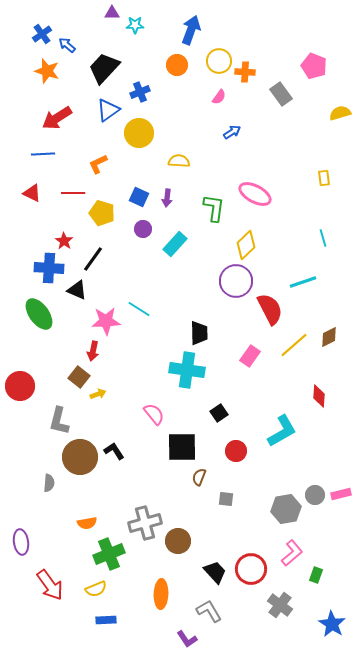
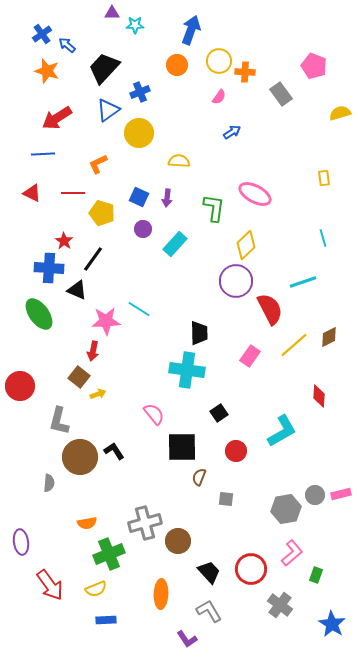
black trapezoid at (215, 572): moved 6 px left
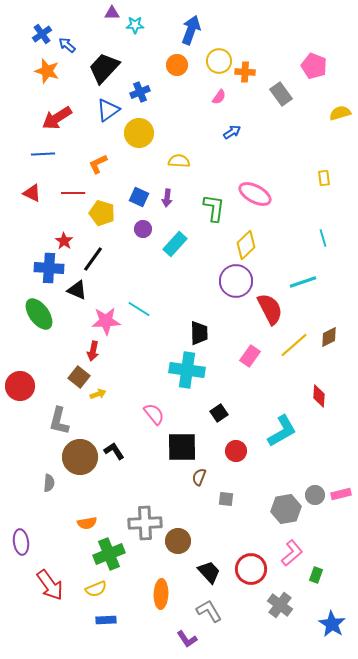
gray cross at (145, 523): rotated 12 degrees clockwise
